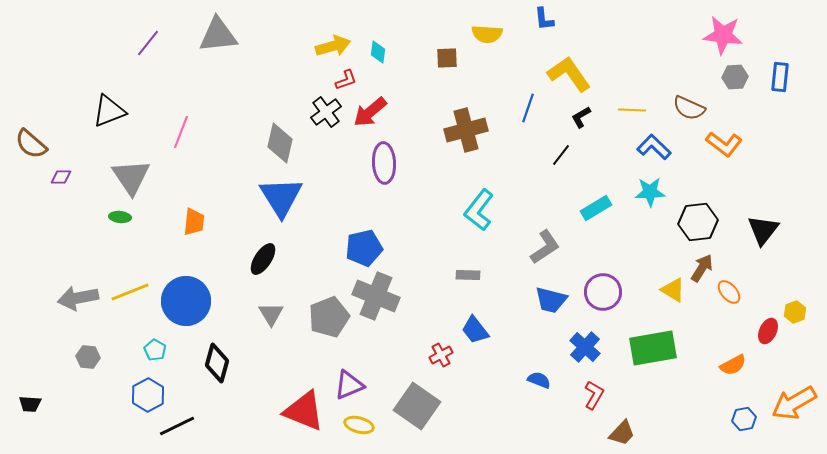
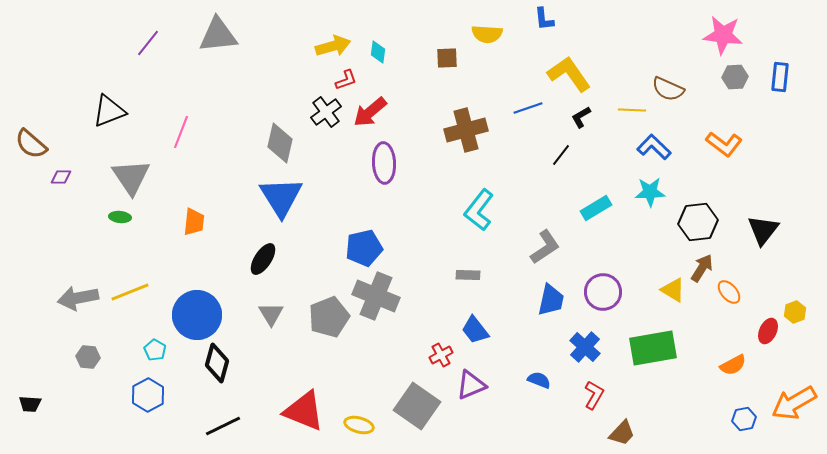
blue line at (528, 108): rotated 52 degrees clockwise
brown semicircle at (689, 108): moved 21 px left, 19 px up
blue trapezoid at (551, 300): rotated 92 degrees counterclockwise
blue circle at (186, 301): moved 11 px right, 14 px down
purple triangle at (349, 385): moved 122 px right
black line at (177, 426): moved 46 px right
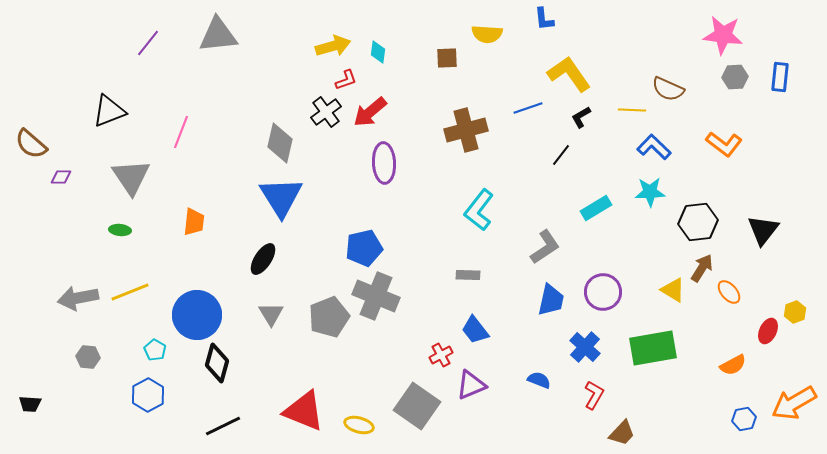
green ellipse at (120, 217): moved 13 px down
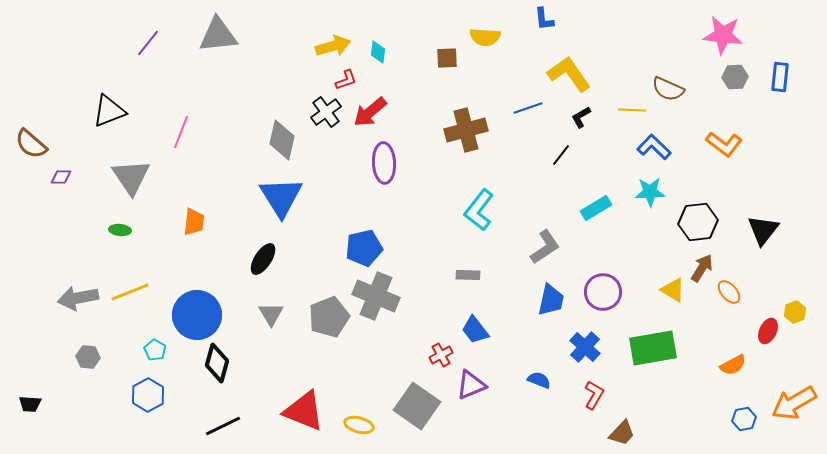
yellow semicircle at (487, 34): moved 2 px left, 3 px down
gray diamond at (280, 143): moved 2 px right, 3 px up
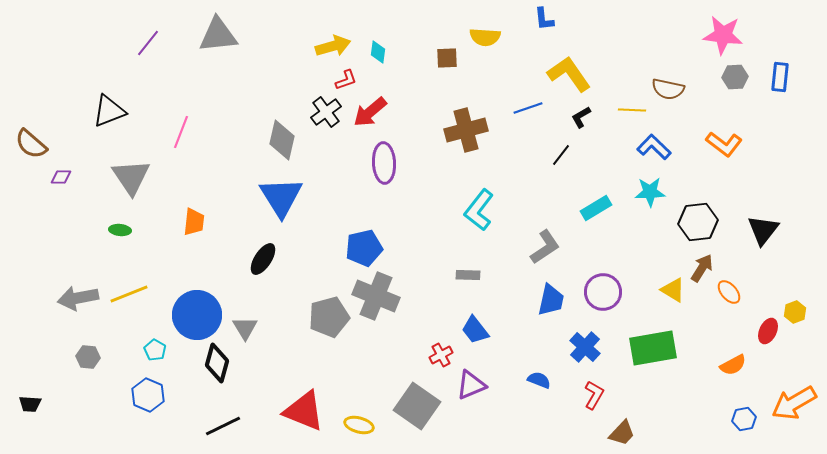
brown semicircle at (668, 89): rotated 12 degrees counterclockwise
yellow line at (130, 292): moved 1 px left, 2 px down
gray triangle at (271, 314): moved 26 px left, 14 px down
gray pentagon at (329, 317): rotated 6 degrees clockwise
blue hexagon at (148, 395): rotated 8 degrees counterclockwise
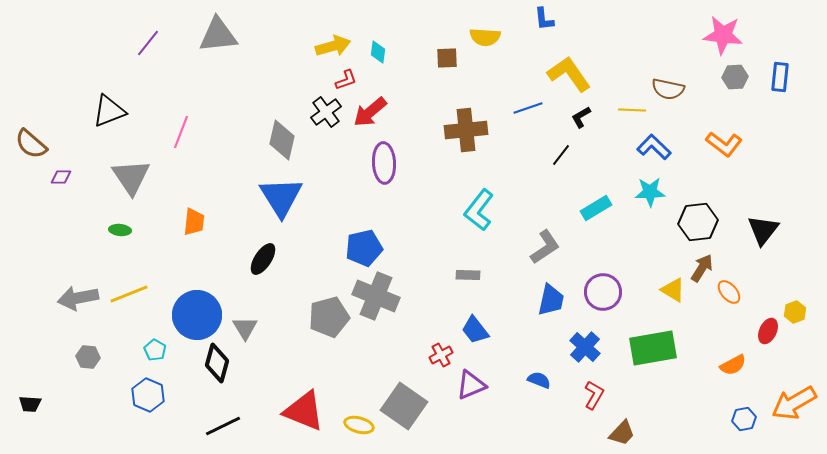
brown cross at (466, 130): rotated 9 degrees clockwise
gray square at (417, 406): moved 13 px left
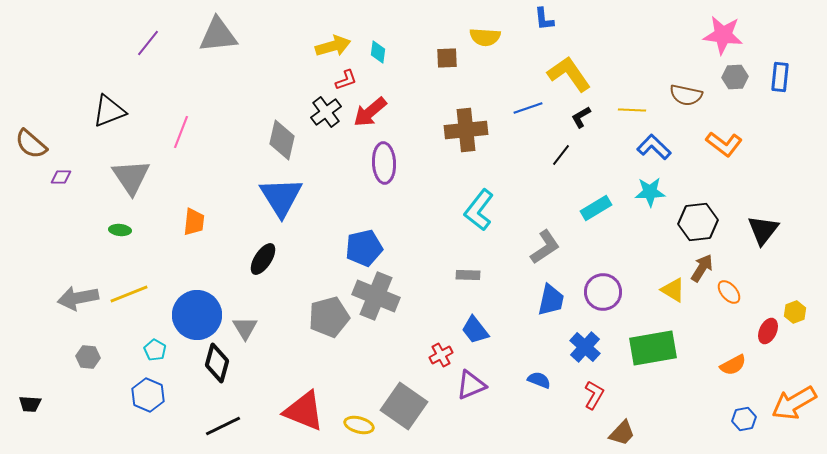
brown semicircle at (668, 89): moved 18 px right, 6 px down
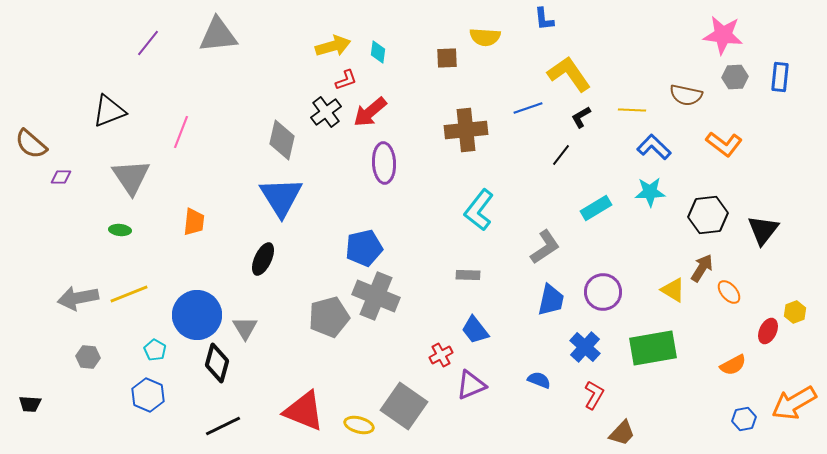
black hexagon at (698, 222): moved 10 px right, 7 px up
black ellipse at (263, 259): rotated 8 degrees counterclockwise
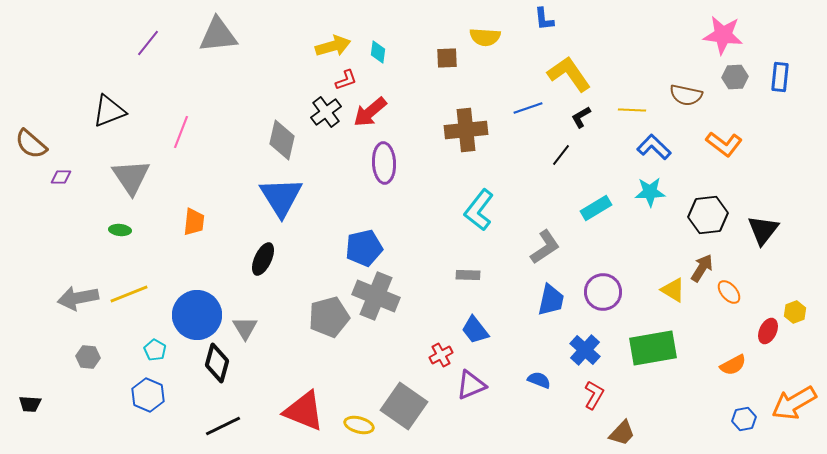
blue cross at (585, 347): moved 3 px down
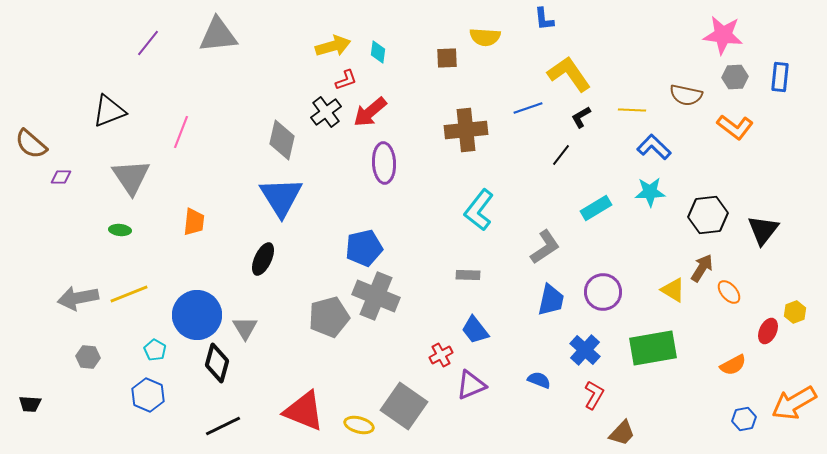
orange L-shape at (724, 144): moved 11 px right, 17 px up
